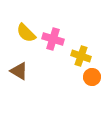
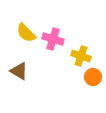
orange circle: moved 1 px right
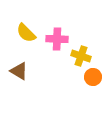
pink cross: moved 4 px right; rotated 15 degrees counterclockwise
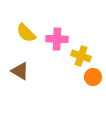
brown triangle: moved 1 px right
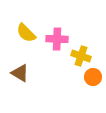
brown triangle: moved 2 px down
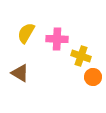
yellow semicircle: rotated 75 degrees clockwise
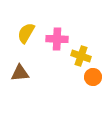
brown triangle: rotated 36 degrees counterclockwise
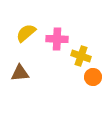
yellow semicircle: rotated 20 degrees clockwise
